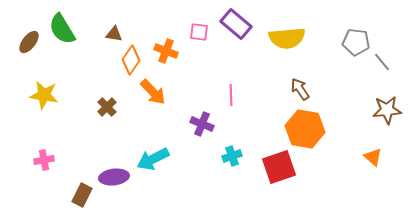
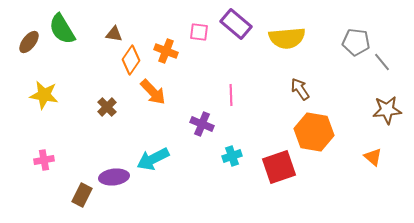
orange hexagon: moved 9 px right, 3 px down
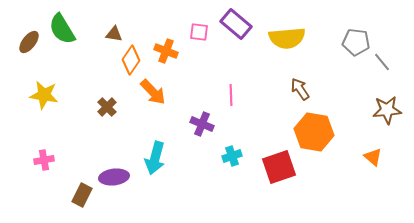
cyan arrow: moved 2 px right, 1 px up; rotated 48 degrees counterclockwise
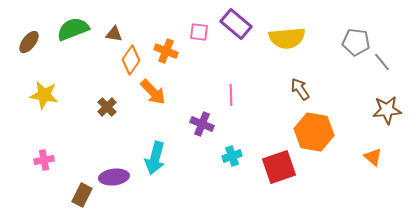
green semicircle: moved 11 px right; rotated 100 degrees clockwise
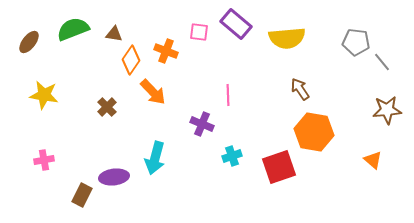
pink line: moved 3 px left
orange triangle: moved 3 px down
